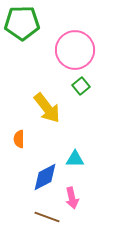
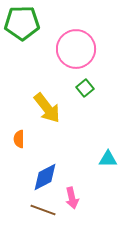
pink circle: moved 1 px right, 1 px up
green square: moved 4 px right, 2 px down
cyan triangle: moved 33 px right
brown line: moved 4 px left, 7 px up
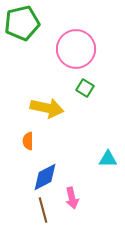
green pentagon: rotated 12 degrees counterclockwise
green square: rotated 18 degrees counterclockwise
yellow arrow: rotated 40 degrees counterclockwise
orange semicircle: moved 9 px right, 2 px down
brown line: rotated 55 degrees clockwise
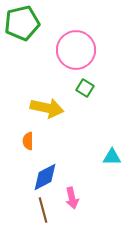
pink circle: moved 1 px down
cyan triangle: moved 4 px right, 2 px up
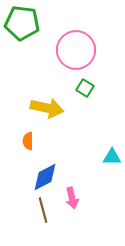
green pentagon: rotated 20 degrees clockwise
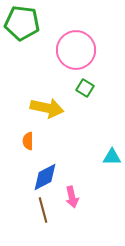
pink arrow: moved 1 px up
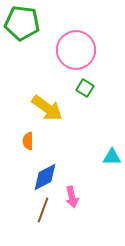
yellow arrow: rotated 24 degrees clockwise
brown line: rotated 35 degrees clockwise
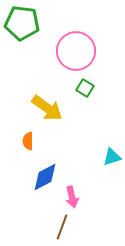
pink circle: moved 1 px down
cyan triangle: rotated 18 degrees counterclockwise
brown line: moved 19 px right, 17 px down
